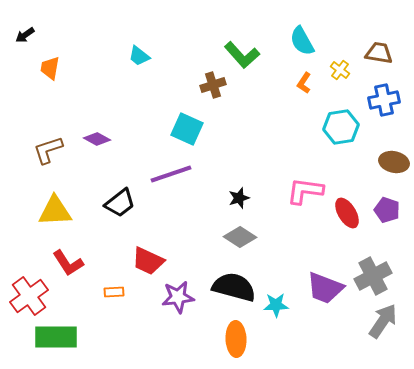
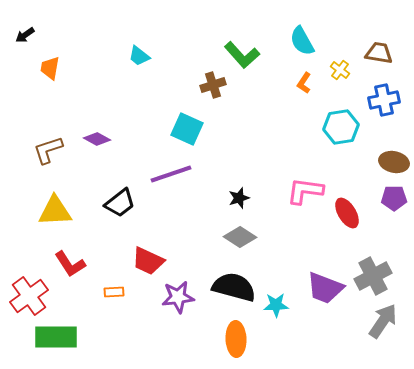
purple pentagon: moved 7 px right, 12 px up; rotated 20 degrees counterclockwise
red L-shape: moved 2 px right, 1 px down
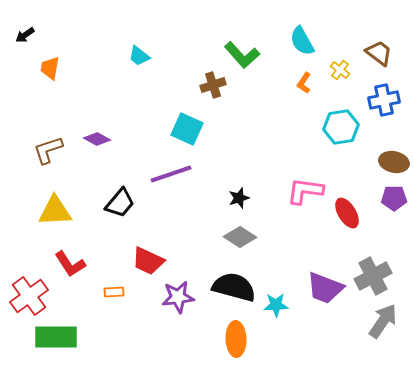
brown trapezoid: rotated 28 degrees clockwise
black trapezoid: rotated 12 degrees counterclockwise
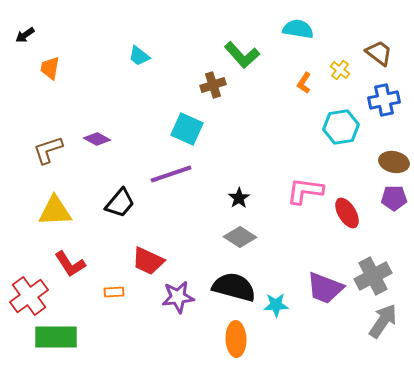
cyan semicircle: moved 4 px left, 12 px up; rotated 128 degrees clockwise
black star: rotated 15 degrees counterclockwise
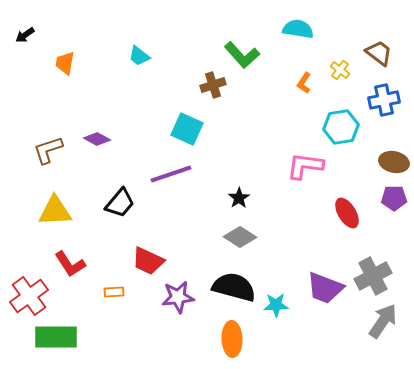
orange trapezoid: moved 15 px right, 5 px up
pink L-shape: moved 25 px up
orange ellipse: moved 4 px left
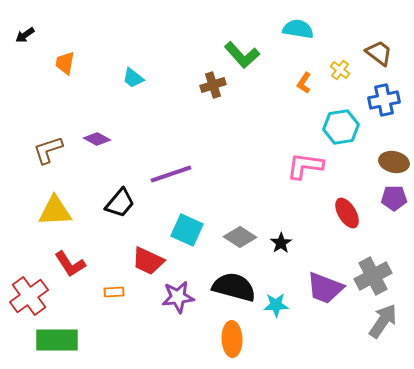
cyan trapezoid: moved 6 px left, 22 px down
cyan square: moved 101 px down
black star: moved 42 px right, 45 px down
green rectangle: moved 1 px right, 3 px down
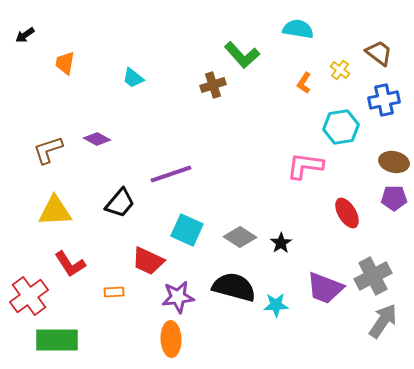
orange ellipse: moved 61 px left
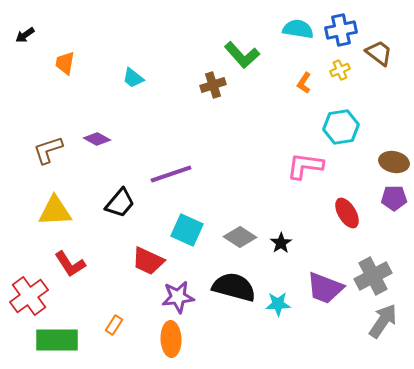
yellow cross: rotated 30 degrees clockwise
blue cross: moved 43 px left, 70 px up
orange rectangle: moved 33 px down; rotated 54 degrees counterclockwise
cyan star: moved 2 px right, 1 px up
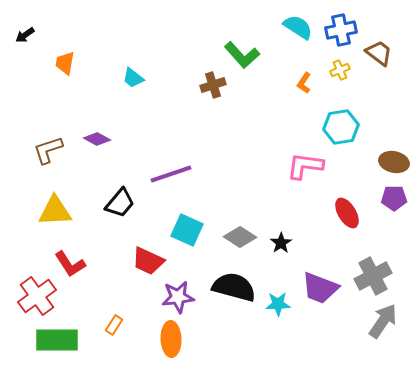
cyan semicircle: moved 2 px up; rotated 24 degrees clockwise
purple trapezoid: moved 5 px left
red cross: moved 8 px right
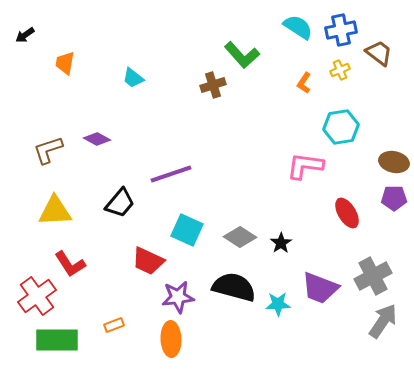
orange rectangle: rotated 36 degrees clockwise
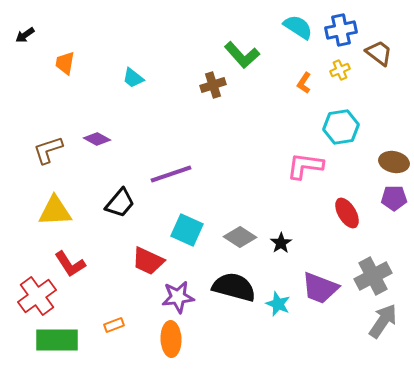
cyan star: rotated 25 degrees clockwise
